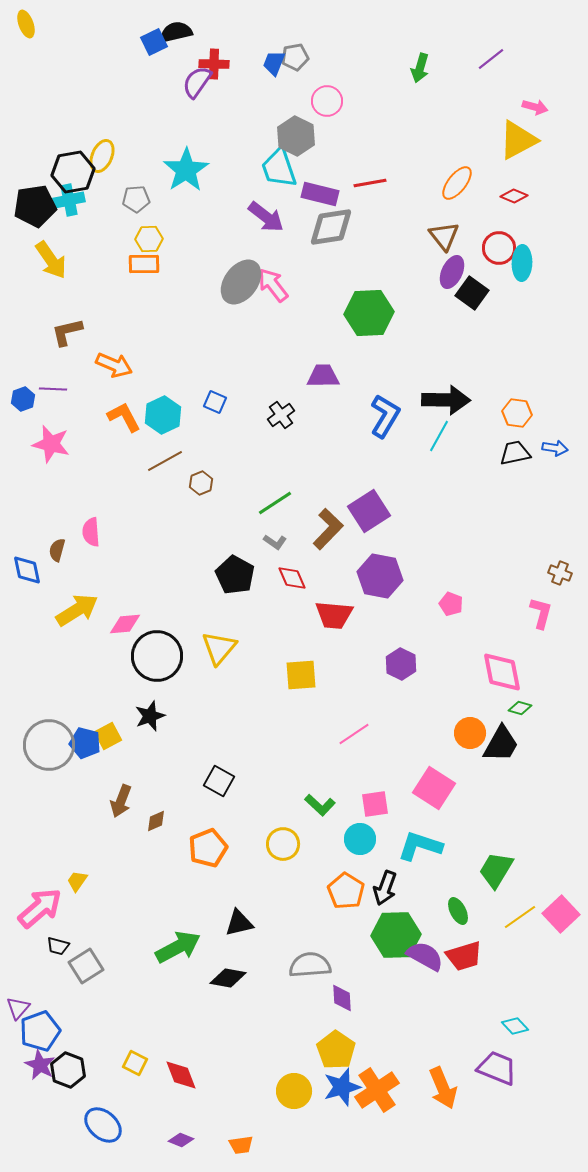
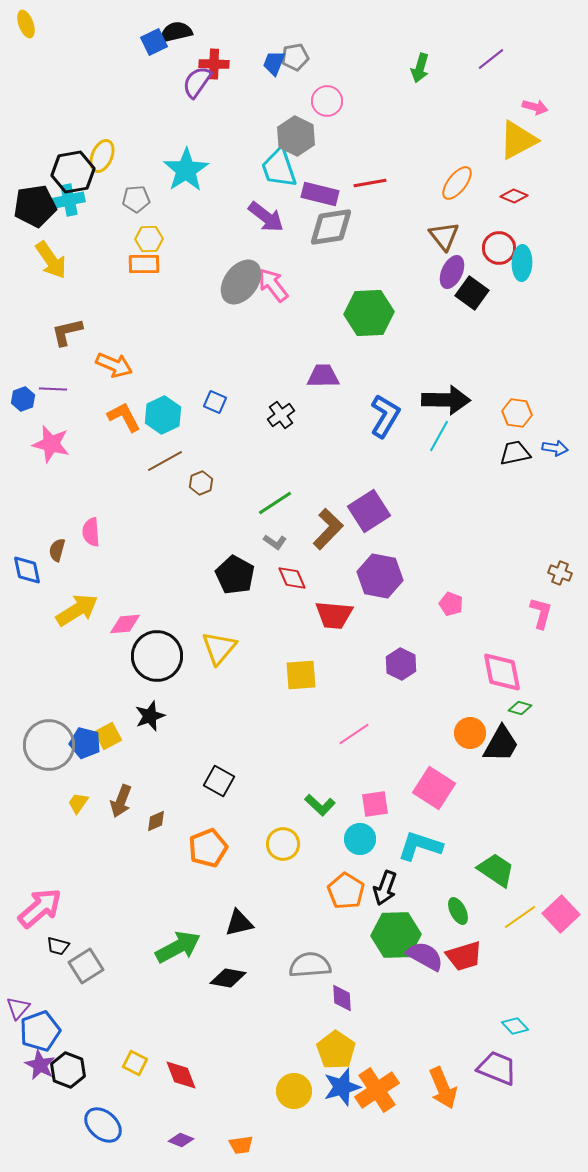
green trapezoid at (496, 870): rotated 93 degrees clockwise
yellow trapezoid at (77, 881): moved 1 px right, 78 px up
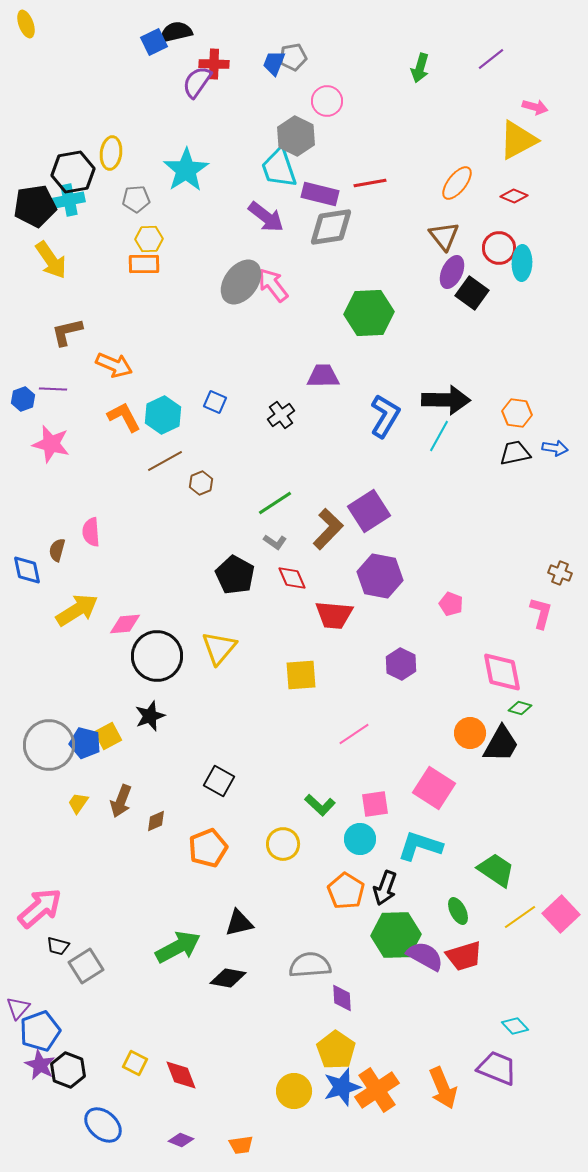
gray pentagon at (295, 57): moved 2 px left
yellow ellipse at (102, 156): moved 9 px right, 3 px up; rotated 16 degrees counterclockwise
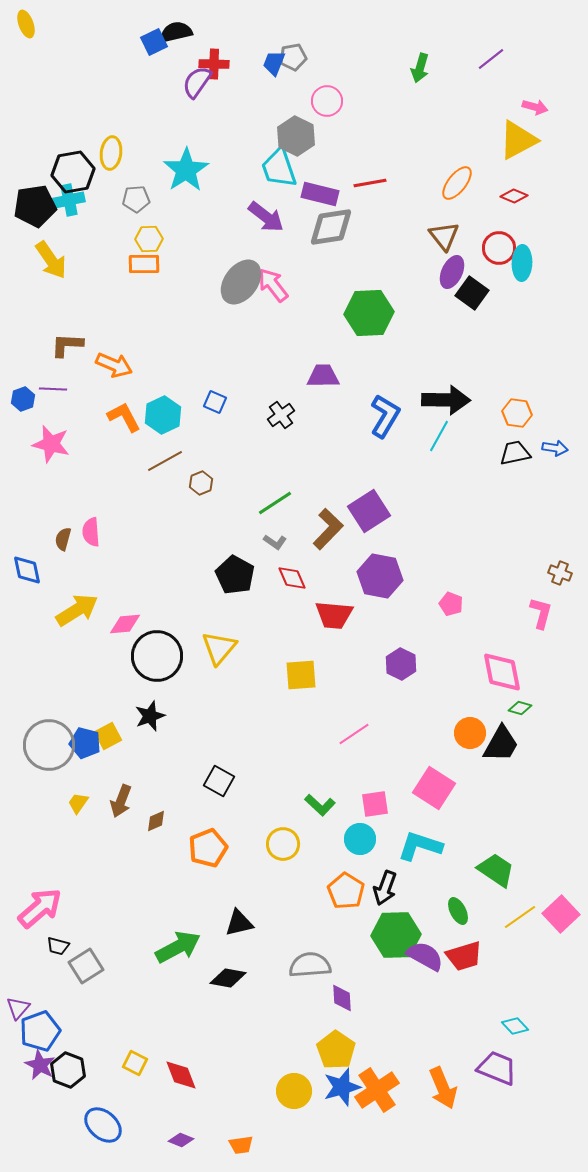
brown L-shape at (67, 332): moved 13 px down; rotated 16 degrees clockwise
brown semicircle at (57, 550): moved 6 px right, 11 px up
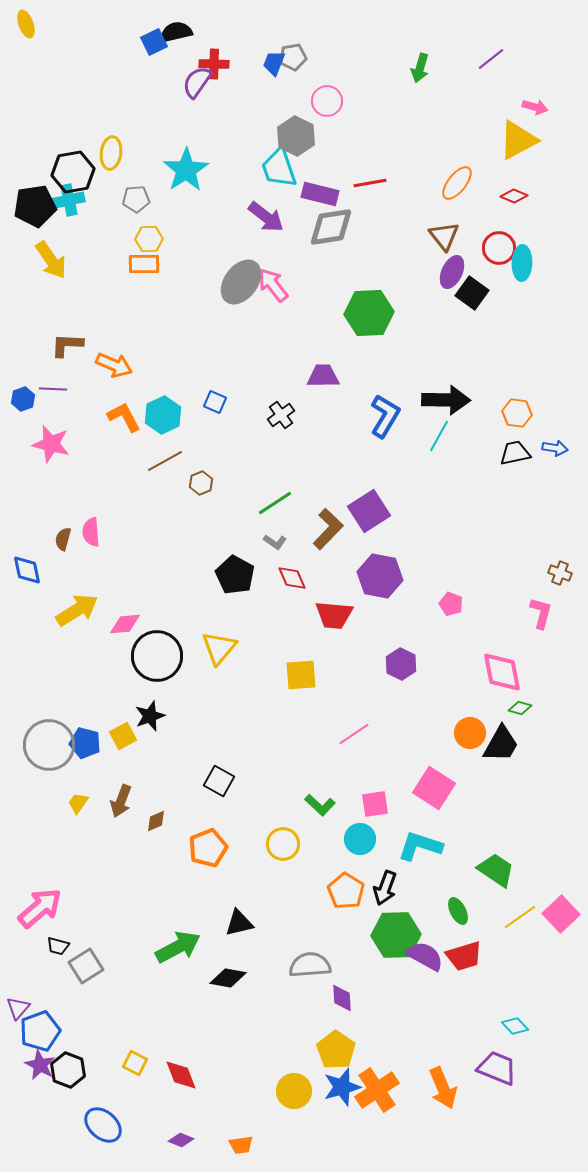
yellow square at (108, 736): moved 15 px right
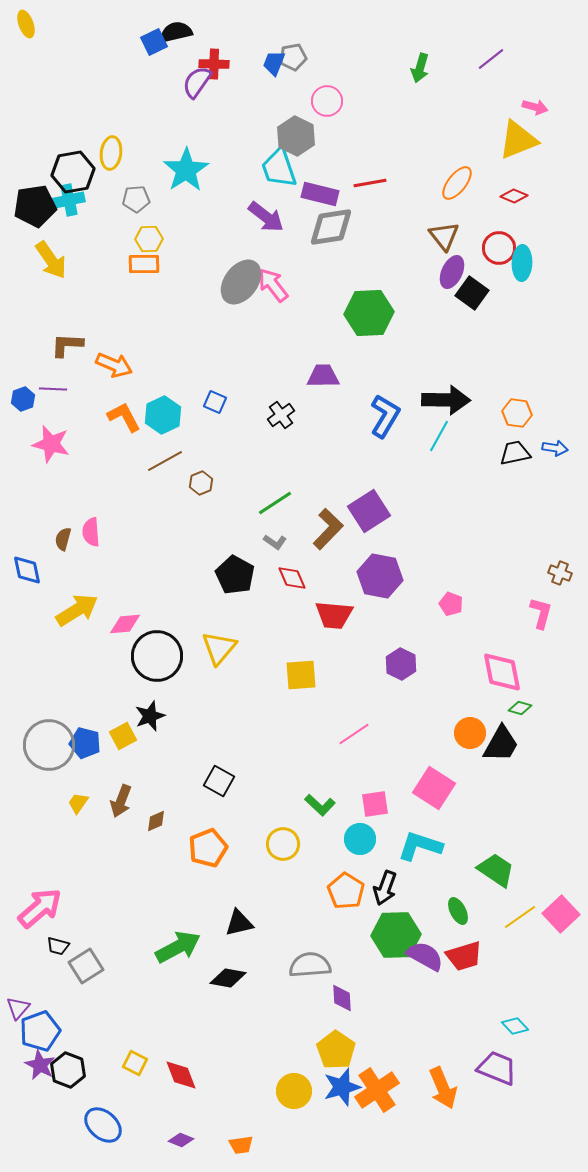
yellow triangle at (518, 140): rotated 6 degrees clockwise
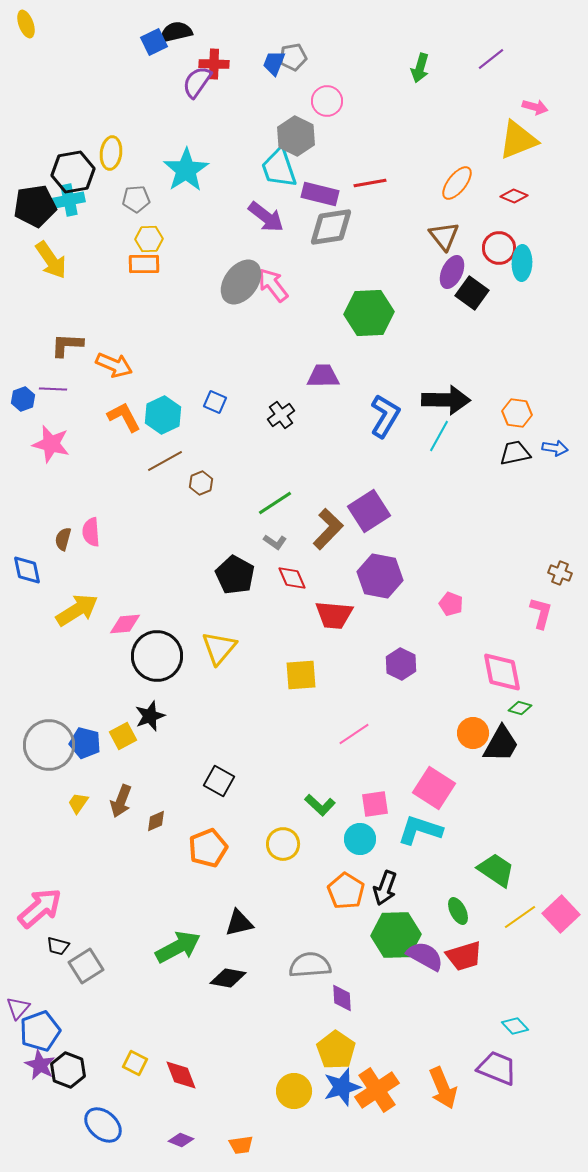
orange circle at (470, 733): moved 3 px right
cyan L-shape at (420, 846): moved 16 px up
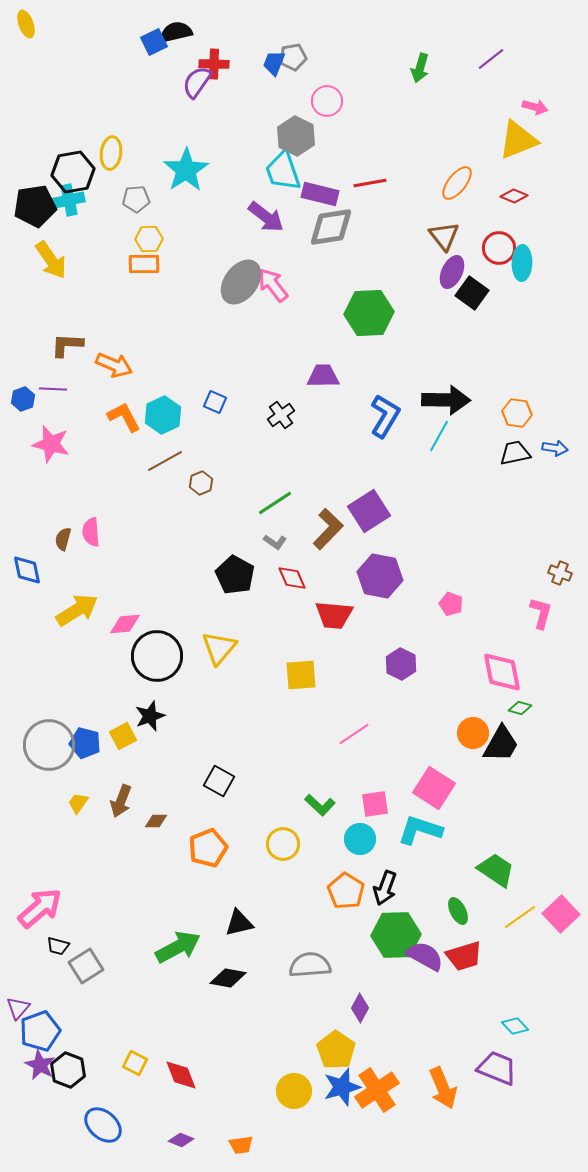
cyan trapezoid at (279, 168): moved 4 px right, 3 px down
brown diamond at (156, 821): rotated 25 degrees clockwise
purple diamond at (342, 998): moved 18 px right, 10 px down; rotated 32 degrees clockwise
